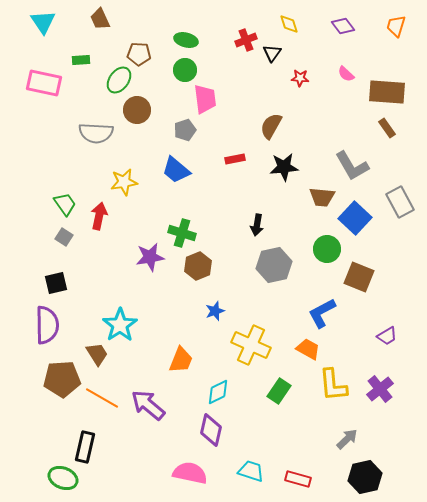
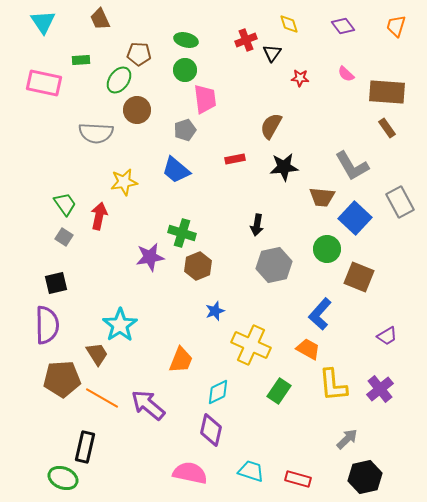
blue L-shape at (322, 313): moved 2 px left, 1 px down; rotated 20 degrees counterclockwise
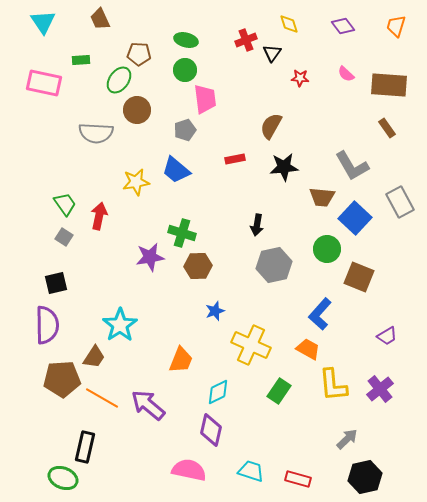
brown rectangle at (387, 92): moved 2 px right, 7 px up
yellow star at (124, 182): moved 12 px right
brown hexagon at (198, 266): rotated 20 degrees clockwise
brown trapezoid at (97, 354): moved 3 px left, 3 px down; rotated 65 degrees clockwise
pink semicircle at (190, 473): moved 1 px left, 3 px up
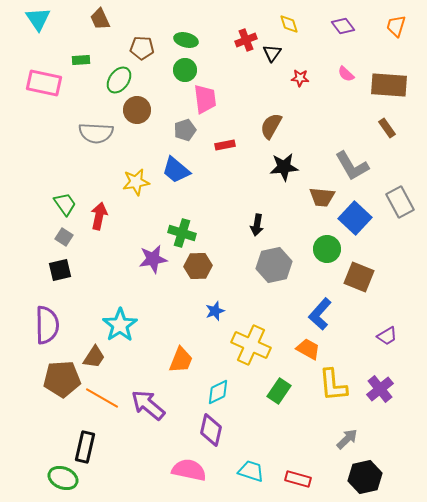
cyan triangle at (43, 22): moved 5 px left, 3 px up
brown pentagon at (139, 54): moved 3 px right, 6 px up
red rectangle at (235, 159): moved 10 px left, 14 px up
purple star at (150, 257): moved 3 px right, 2 px down
black square at (56, 283): moved 4 px right, 13 px up
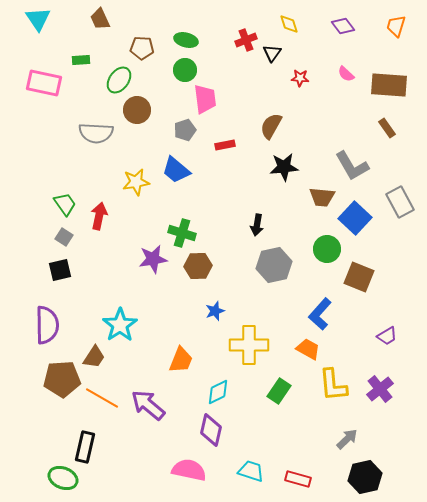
yellow cross at (251, 345): moved 2 px left; rotated 24 degrees counterclockwise
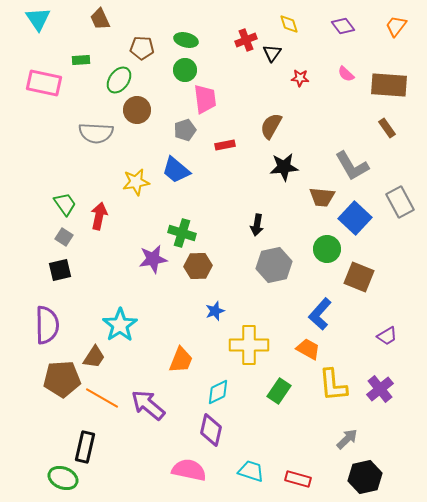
orange trapezoid at (396, 26): rotated 20 degrees clockwise
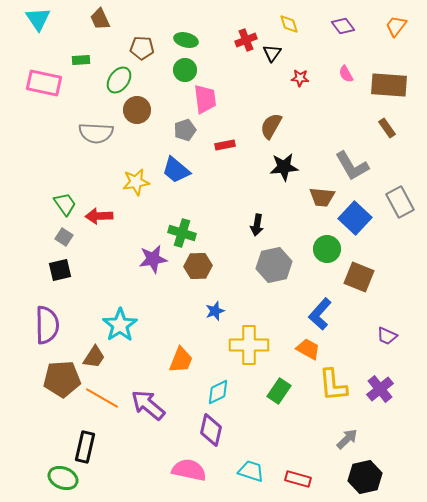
pink semicircle at (346, 74): rotated 18 degrees clockwise
red arrow at (99, 216): rotated 104 degrees counterclockwise
purple trapezoid at (387, 336): rotated 55 degrees clockwise
